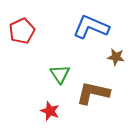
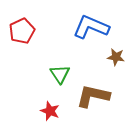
brown L-shape: moved 3 px down
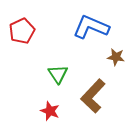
green triangle: moved 2 px left
brown L-shape: rotated 60 degrees counterclockwise
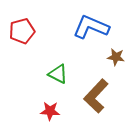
red pentagon: rotated 10 degrees clockwise
green triangle: rotated 30 degrees counterclockwise
brown L-shape: moved 3 px right
red star: rotated 18 degrees counterclockwise
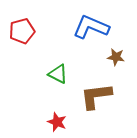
brown L-shape: rotated 40 degrees clockwise
red star: moved 7 px right, 11 px down; rotated 18 degrees clockwise
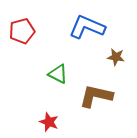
blue L-shape: moved 4 px left
brown L-shape: rotated 20 degrees clockwise
red star: moved 8 px left
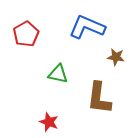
red pentagon: moved 4 px right, 3 px down; rotated 15 degrees counterclockwise
green triangle: rotated 15 degrees counterclockwise
brown L-shape: moved 3 px right, 2 px down; rotated 96 degrees counterclockwise
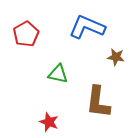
brown L-shape: moved 1 px left, 4 px down
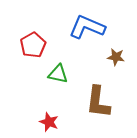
red pentagon: moved 7 px right, 11 px down
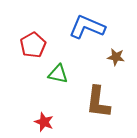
red star: moved 5 px left
